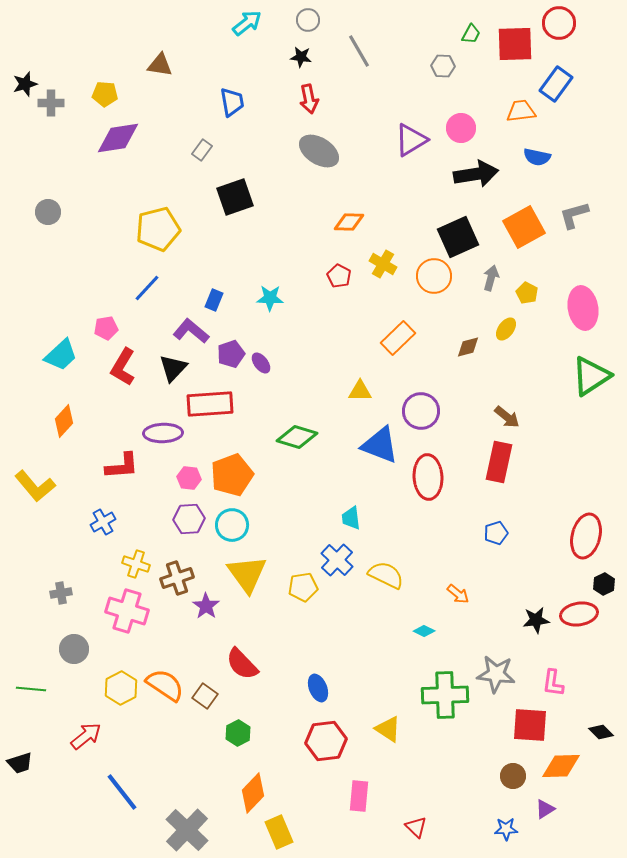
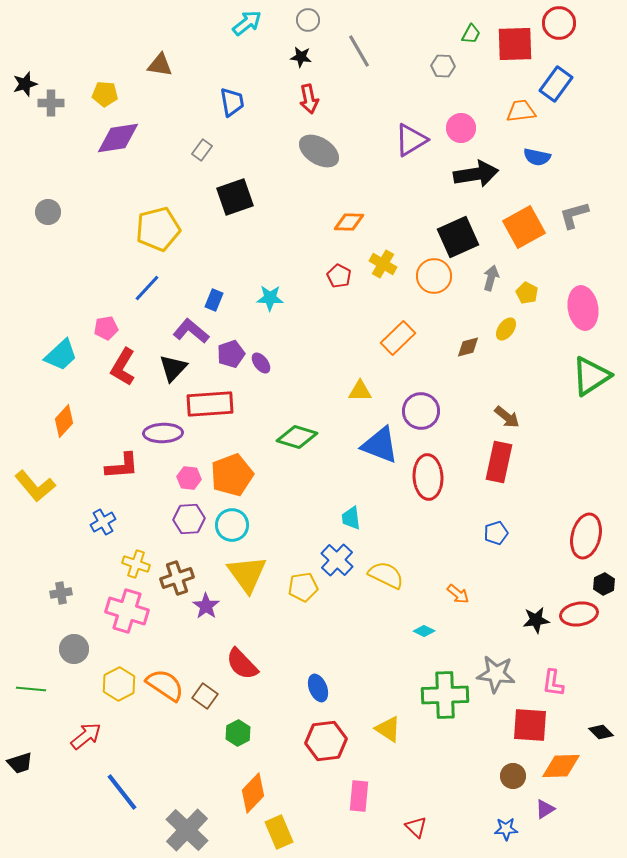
yellow hexagon at (121, 688): moved 2 px left, 4 px up
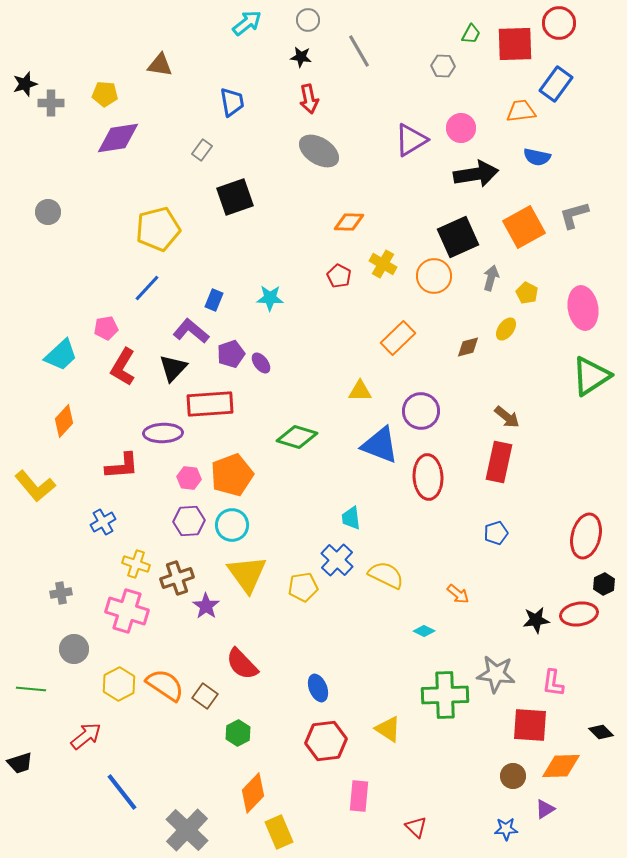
purple hexagon at (189, 519): moved 2 px down
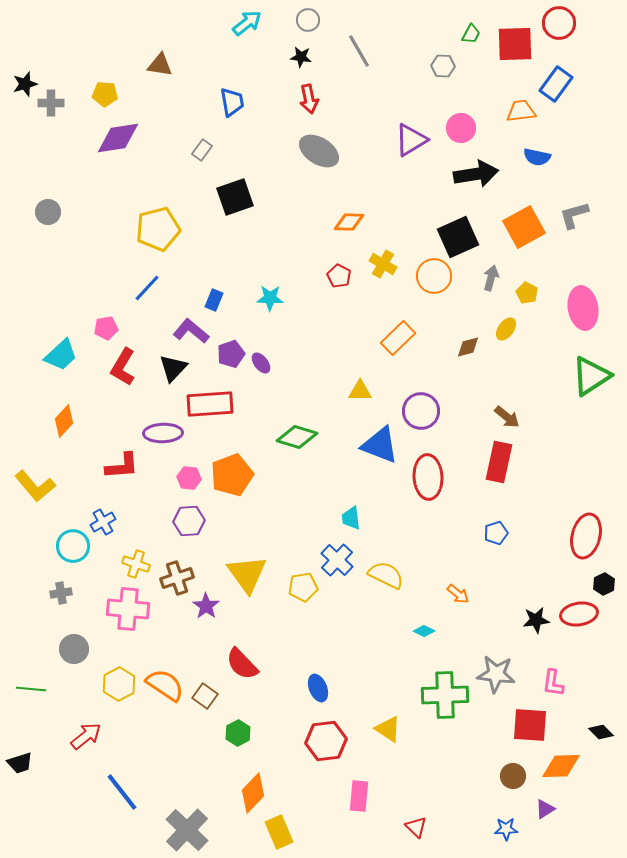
cyan circle at (232, 525): moved 159 px left, 21 px down
pink cross at (127, 611): moved 1 px right, 2 px up; rotated 12 degrees counterclockwise
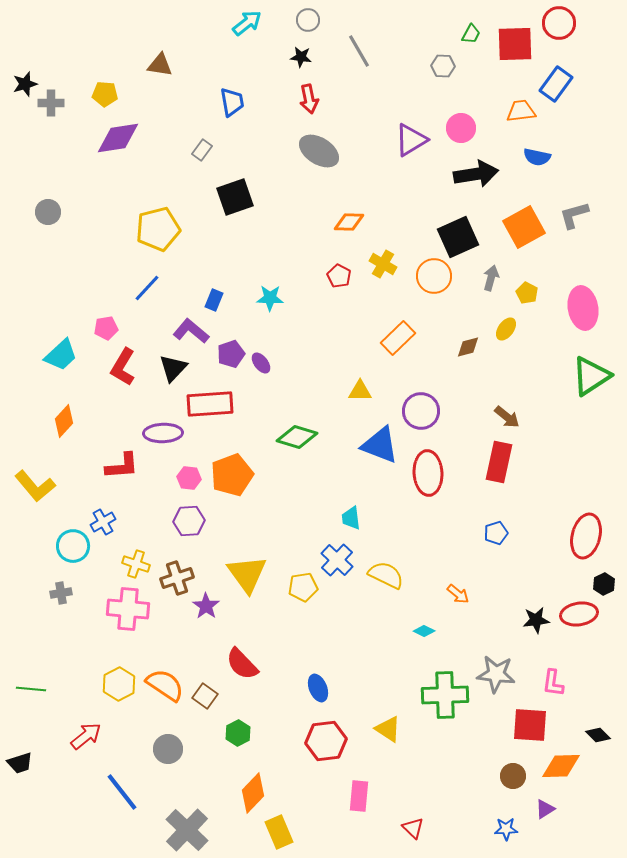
red ellipse at (428, 477): moved 4 px up
gray circle at (74, 649): moved 94 px right, 100 px down
black diamond at (601, 732): moved 3 px left, 3 px down
red triangle at (416, 827): moved 3 px left, 1 px down
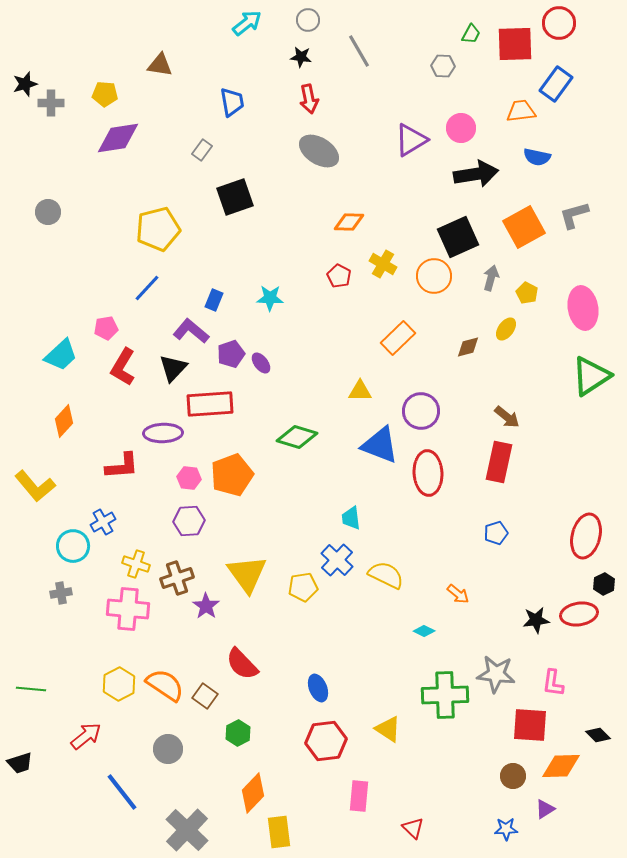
yellow rectangle at (279, 832): rotated 16 degrees clockwise
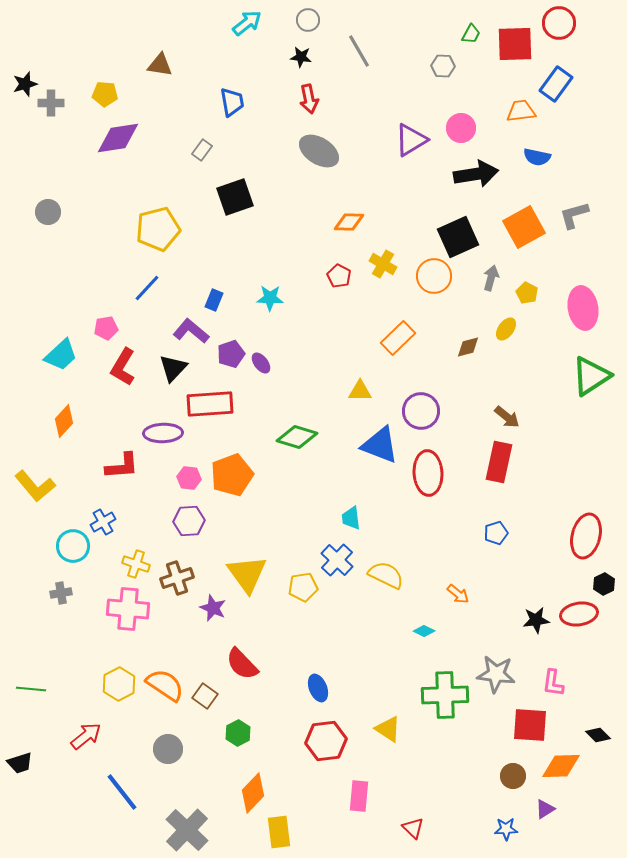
purple star at (206, 606): moved 7 px right, 2 px down; rotated 12 degrees counterclockwise
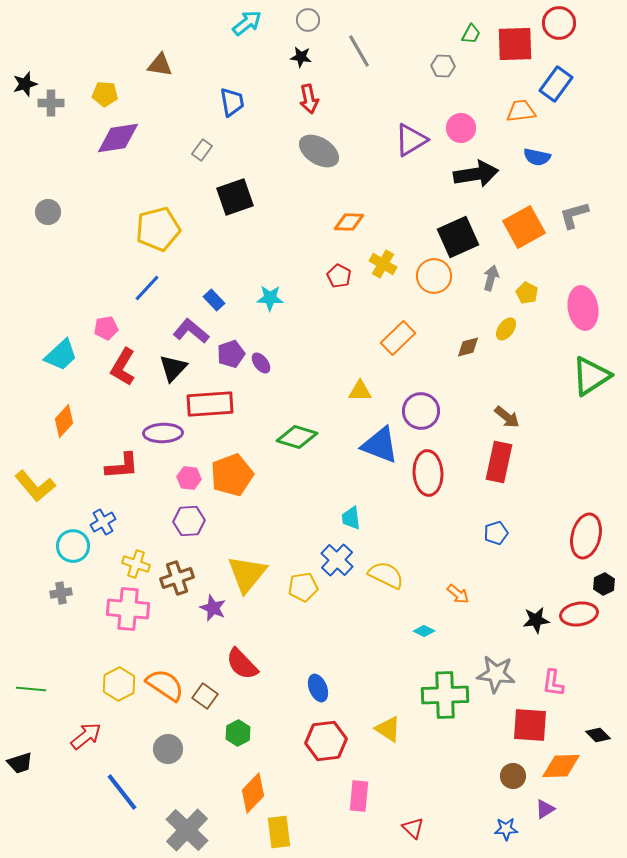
blue rectangle at (214, 300): rotated 65 degrees counterclockwise
yellow triangle at (247, 574): rotated 15 degrees clockwise
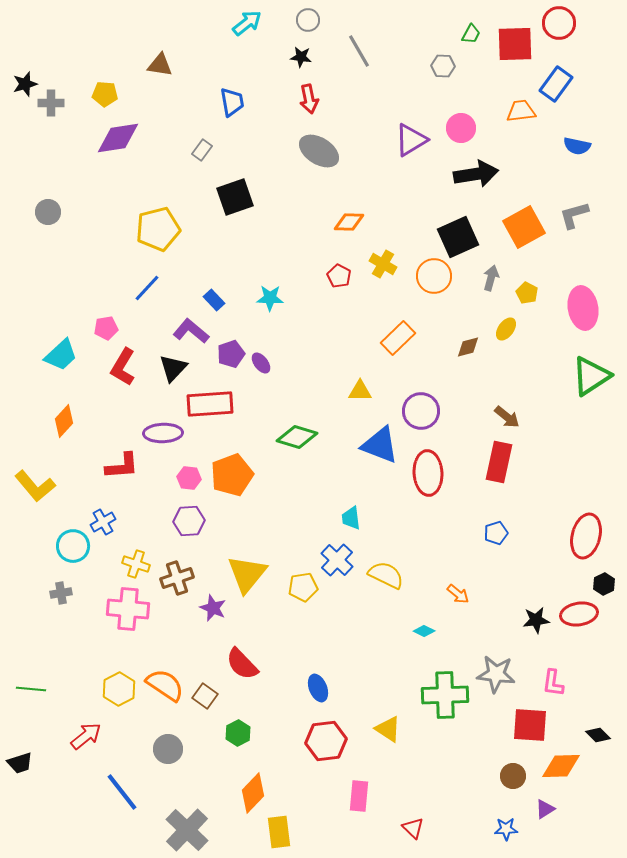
blue semicircle at (537, 157): moved 40 px right, 11 px up
yellow hexagon at (119, 684): moved 5 px down
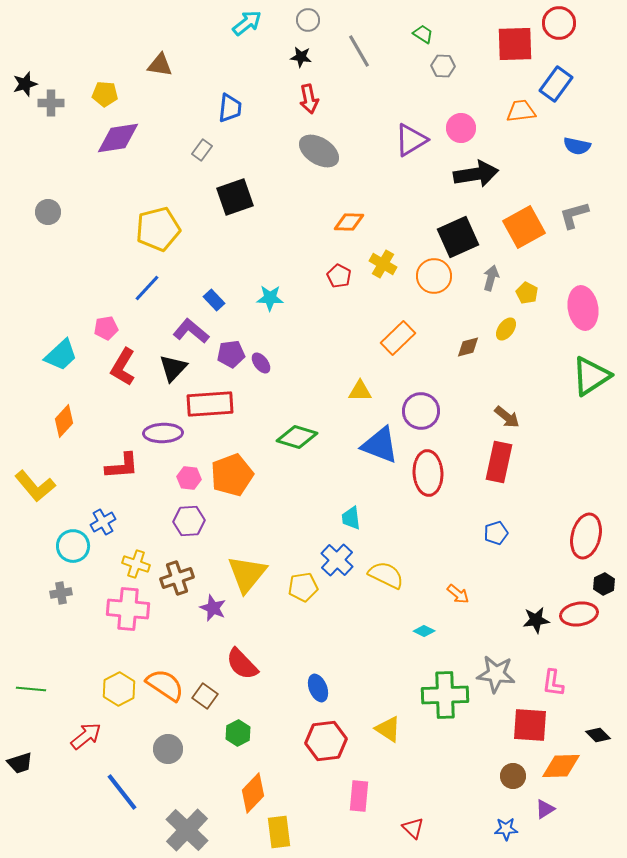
green trapezoid at (471, 34): moved 48 px left; rotated 85 degrees counterclockwise
blue trapezoid at (232, 102): moved 2 px left, 6 px down; rotated 16 degrees clockwise
purple pentagon at (231, 354): rotated 12 degrees clockwise
